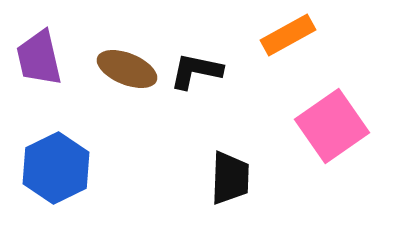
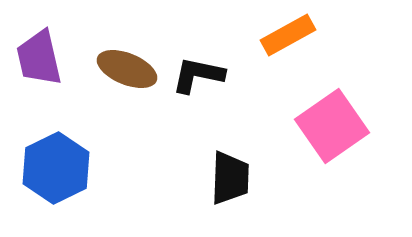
black L-shape: moved 2 px right, 4 px down
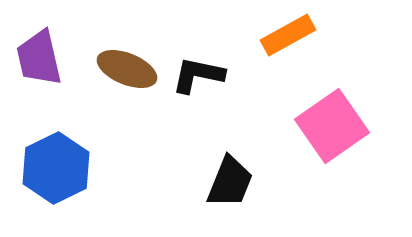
black trapezoid: moved 4 px down; rotated 20 degrees clockwise
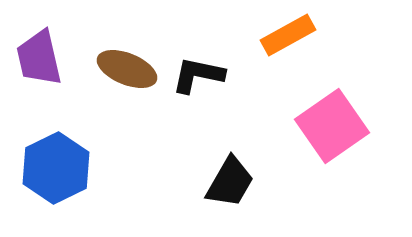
black trapezoid: rotated 8 degrees clockwise
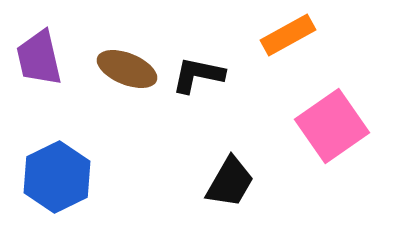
blue hexagon: moved 1 px right, 9 px down
